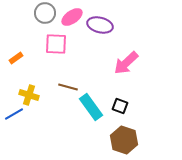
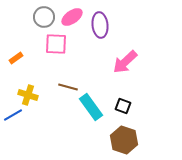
gray circle: moved 1 px left, 4 px down
purple ellipse: rotated 70 degrees clockwise
pink arrow: moved 1 px left, 1 px up
yellow cross: moved 1 px left
black square: moved 3 px right
blue line: moved 1 px left, 1 px down
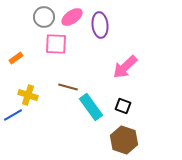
pink arrow: moved 5 px down
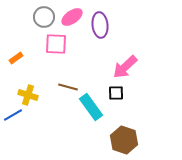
black square: moved 7 px left, 13 px up; rotated 21 degrees counterclockwise
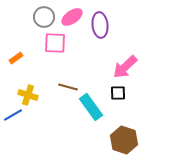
pink square: moved 1 px left, 1 px up
black square: moved 2 px right
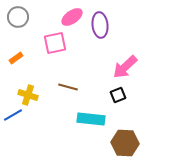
gray circle: moved 26 px left
pink square: rotated 15 degrees counterclockwise
black square: moved 2 px down; rotated 21 degrees counterclockwise
cyan rectangle: moved 12 px down; rotated 48 degrees counterclockwise
brown hexagon: moved 1 px right, 3 px down; rotated 16 degrees counterclockwise
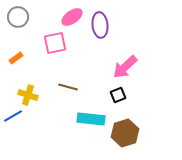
blue line: moved 1 px down
brown hexagon: moved 10 px up; rotated 20 degrees counterclockwise
